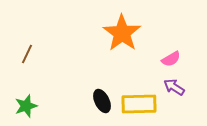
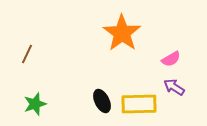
green star: moved 9 px right, 2 px up
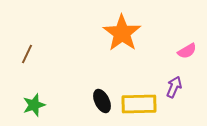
pink semicircle: moved 16 px right, 8 px up
purple arrow: rotated 80 degrees clockwise
green star: moved 1 px left, 1 px down
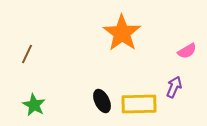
green star: rotated 25 degrees counterclockwise
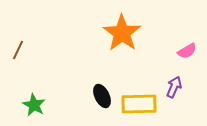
brown line: moved 9 px left, 4 px up
black ellipse: moved 5 px up
